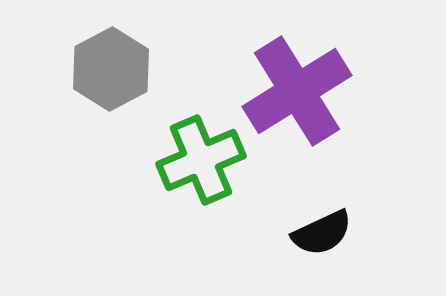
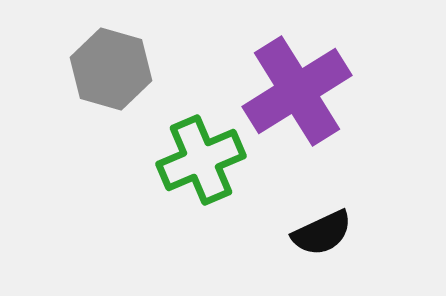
gray hexagon: rotated 16 degrees counterclockwise
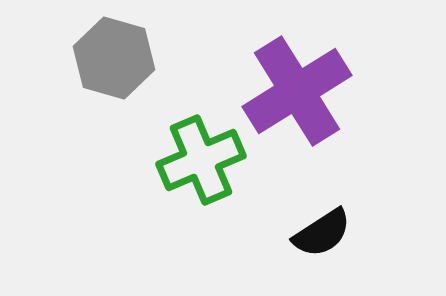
gray hexagon: moved 3 px right, 11 px up
black semicircle: rotated 8 degrees counterclockwise
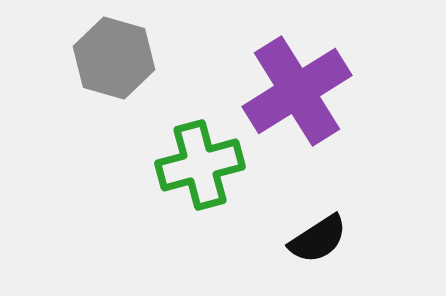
green cross: moved 1 px left, 5 px down; rotated 8 degrees clockwise
black semicircle: moved 4 px left, 6 px down
